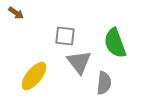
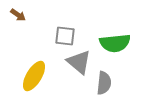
brown arrow: moved 2 px right, 2 px down
green semicircle: rotated 76 degrees counterclockwise
gray triangle: rotated 12 degrees counterclockwise
yellow ellipse: rotated 8 degrees counterclockwise
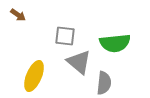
yellow ellipse: rotated 8 degrees counterclockwise
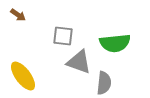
gray square: moved 2 px left
gray triangle: rotated 20 degrees counterclockwise
yellow ellipse: moved 11 px left; rotated 60 degrees counterclockwise
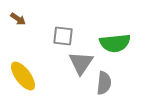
brown arrow: moved 4 px down
gray triangle: moved 2 px right, 1 px down; rotated 44 degrees clockwise
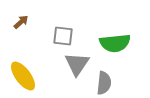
brown arrow: moved 3 px right, 3 px down; rotated 77 degrees counterclockwise
gray triangle: moved 4 px left, 1 px down
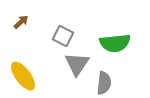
gray square: rotated 20 degrees clockwise
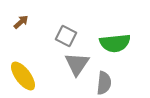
gray square: moved 3 px right
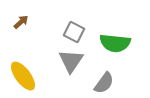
gray square: moved 8 px right, 4 px up
green semicircle: rotated 12 degrees clockwise
gray triangle: moved 6 px left, 3 px up
gray semicircle: rotated 30 degrees clockwise
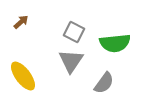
green semicircle: rotated 12 degrees counterclockwise
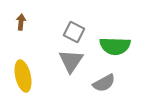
brown arrow: rotated 42 degrees counterclockwise
green semicircle: moved 3 px down; rotated 8 degrees clockwise
yellow ellipse: rotated 24 degrees clockwise
gray semicircle: rotated 25 degrees clockwise
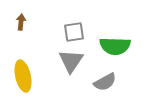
gray square: rotated 35 degrees counterclockwise
gray semicircle: moved 1 px right, 1 px up
